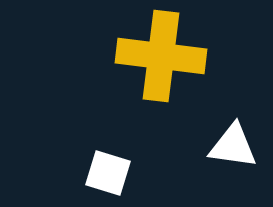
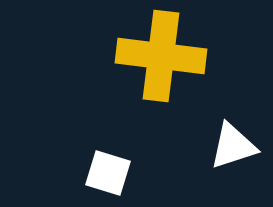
white triangle: rotated 26 degrees counterclockwise
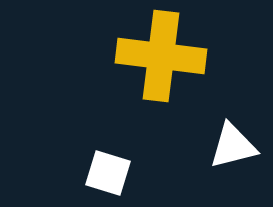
white triangle: rotated 4 degrees clockwise
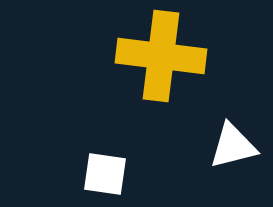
white square: moved 3 px left, 1 px down; rotated 9 degrees counterclockwise
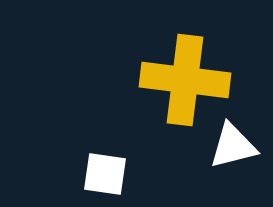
yellow cross: moved 24 px right, 24 px down
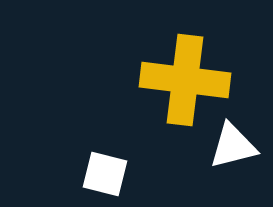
white square: rotated 6 degrees clockwise
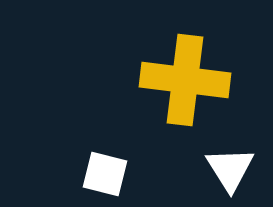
white triangle: moved 3 px left, 23 px down; rotated 48 degrees counterclockwise
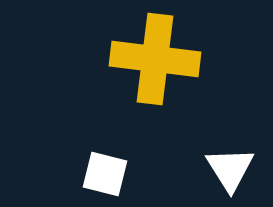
yellow cross: moved 30 px left, 21 px up
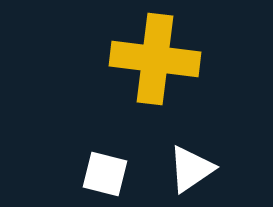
white triangle: moved 39 px left; rotated 28 degrees clockwise
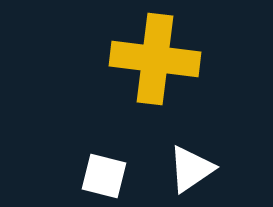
white square: moved 1 px left, 2 px down
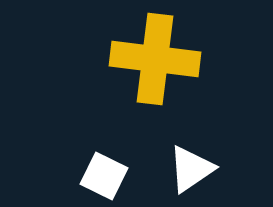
white square: rotated 12 degrees clockwise
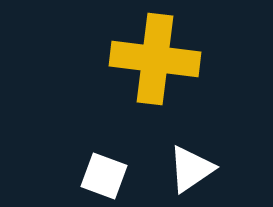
white square: rotated 6 degrees counterclockwise
